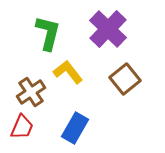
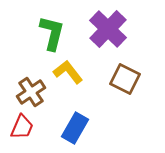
green L-shape: moved 4 px right
brown square: rotated 24 degrees counterclockwise
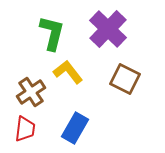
red trapezoid: moved 3 px right, 2 px down; rotated 16 degrees counterclockwise
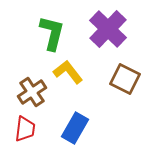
brown cross: moved 1 px right
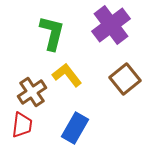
purple cross: moved 3 px right, 4 px up; rotated 9 degrees clockwise
yellow L-shape: moved 1 px left, 3 px down
brown square: rotated 24 degrees clockwise
red trapezoid: moved 3 px left, 4 px up
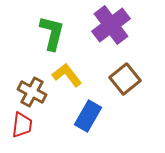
brown cross: rotated 28 degrees counterclockwise
blue rectangle: moved 13 px right, 12 px up
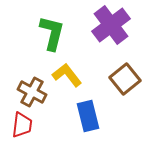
blue rectangle: rotated 44 degrees counterclockwise
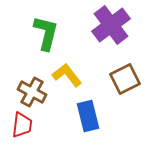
green L-shape: moved 6 px left
brown square: rotated 12 degrees clockwise
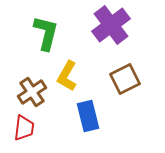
yellow L-shape: moved 1 px down; rotated 112 degrees counterclockwise
brown cross: rotated 28 degrees clockwise
red trapezoid: moved 2 px right, 3 px down
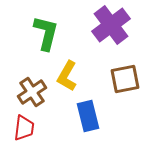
brown square: rotated 16 degrees clockwise
